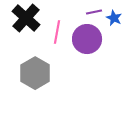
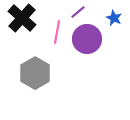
purple line: moved 16 px left; rotated 28 degrees counterclockwise
black cross: moved 4 px left
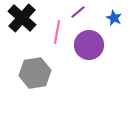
purple circle: moved 2 px right, 6 px down
gray hexagon: rotated 20 degrees clockwise
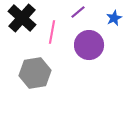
blue star: rotated 21 degrees clockwise
pink line: moved 5 px left
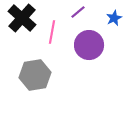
gray hexagon: moved 2 px down
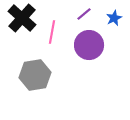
purple line: moved 6 px right, 2 px down
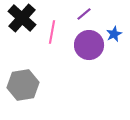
blue star: moved 16 px down
gray hexagon: moved 12 px left, 10 px down
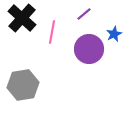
purple circle: moved 4 px down
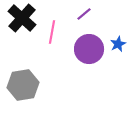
blue star: moved 4 px right, 10 px down
